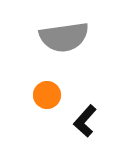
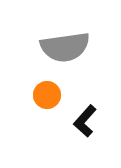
gray semicircle: moved 1 px right, 10 px down
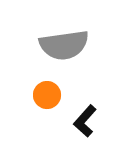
gray semicircle: moved 1 px left, 2 px up
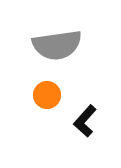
gray semicircle: moved 7 px left
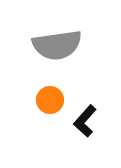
orange circle: moved 3 px right, 5 px down
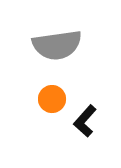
orange circle: moved 2 px right, 1 px up
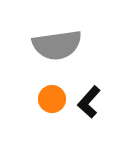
black L-shape: moved 4 px right, 19 px up
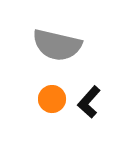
gray semicircle: rotated 21 degrees clockwise
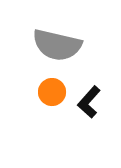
orange circle: moved 7 px up
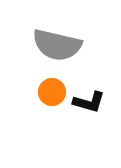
black L-shape: rotated 116 degrees counterclockwise
